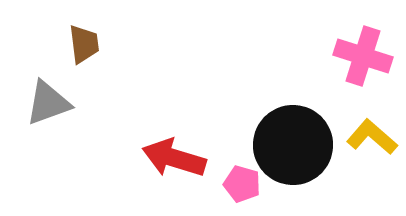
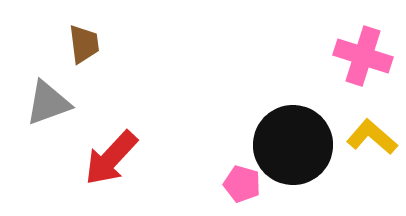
red arrow: moved 63 px left; rotated 64 degrees counterclockwise
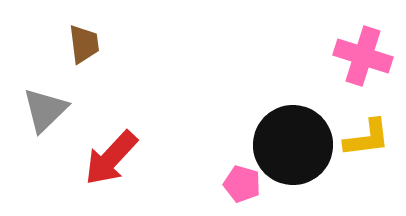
gray triangle: moved 3 px left, 7 px down; rotated 24 degrees counterclockwise
yellow L-shape: moved 5 px left, 1 px down; rotated 132 degrees clockwise
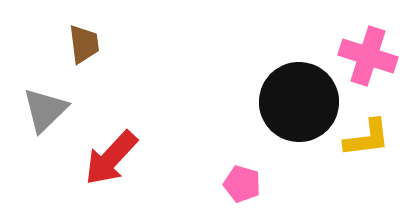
pink cross: moved 5 px right
black circle: moved 6 px right, 43 px up
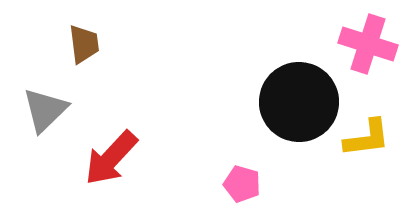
pink cross: moved 12 px up
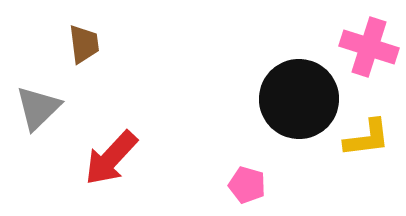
pink cross: moved 1 px right, 3 px down
black circle: moved 3 px up
gray triangle: moved 7 px left, 2 px up
pink pentagon: moved 5 px right, 1 px down
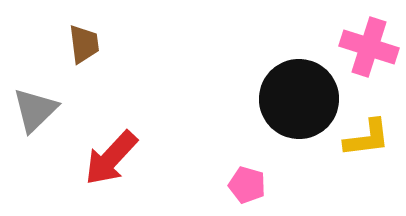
gray triangle: moved 3 px left, 2 px down
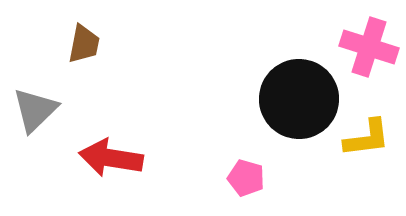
brown trapezoid: rotated 18 degrees clockwise
red arrow: rotated 56 degrees clockwise
pink pentagon: moved 1 px left, 7 px up
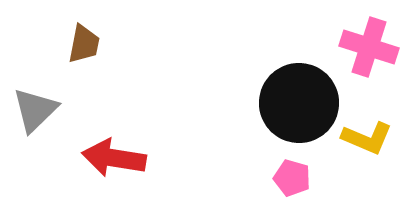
black circle: moved 4 px down
yellow L-shape: rotated 30 degrees clockwise
red arrow: moved 3 px right
pink pentagon: moved 46 px right
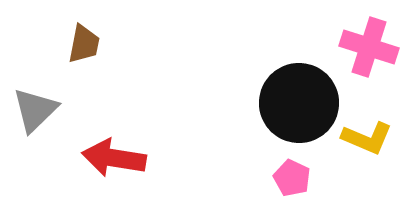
pink pentagon: rotated 9 degrees clockwise
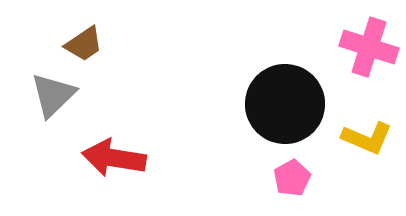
brown trapezoid: rotated 45 degrees clockwise
black circle: moved 14 px left, 1 px down
gray triangle: moved 18 px right, 15 px up
pink pentagon: rotated 18 degrees clockwise
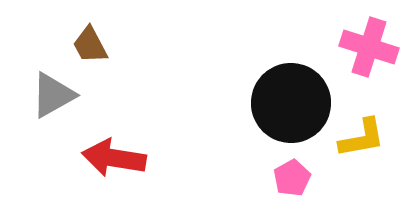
brown trapezoid: moved 6 px right, 1 px down; rotated 96 degrees clockwise
gray triangle: rotated 15 degrees clockwise
black circle: moved 6 px right, 1 px up
yellow L-shape: moved 5 px left; rotated 33 degrees counterclockwise
